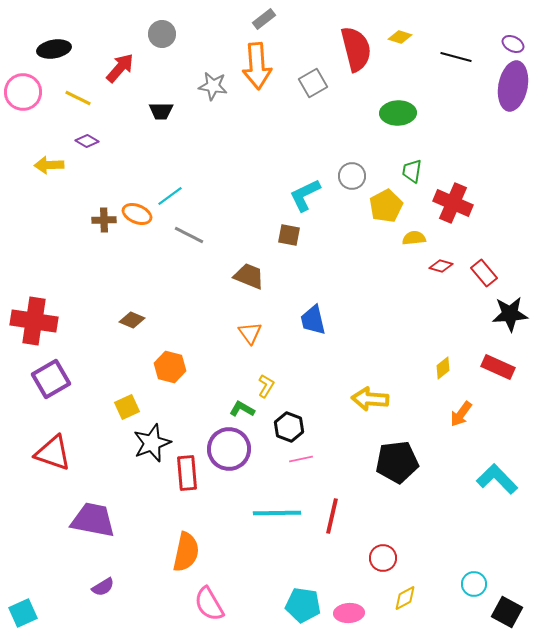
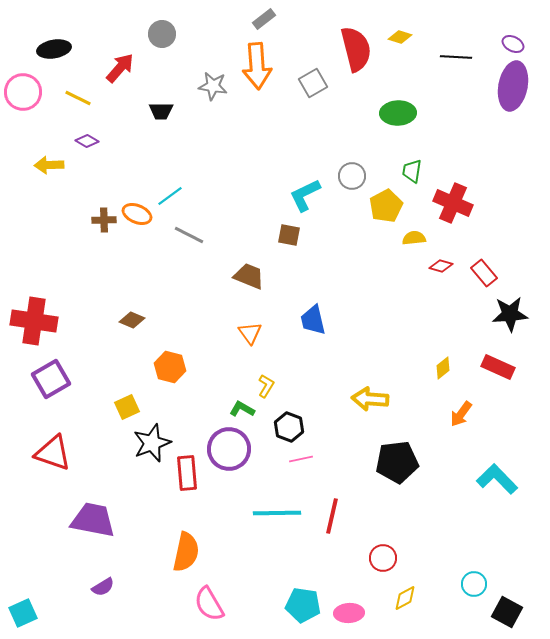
black line at (456, 57): rotated 12 degrees counterclockwise
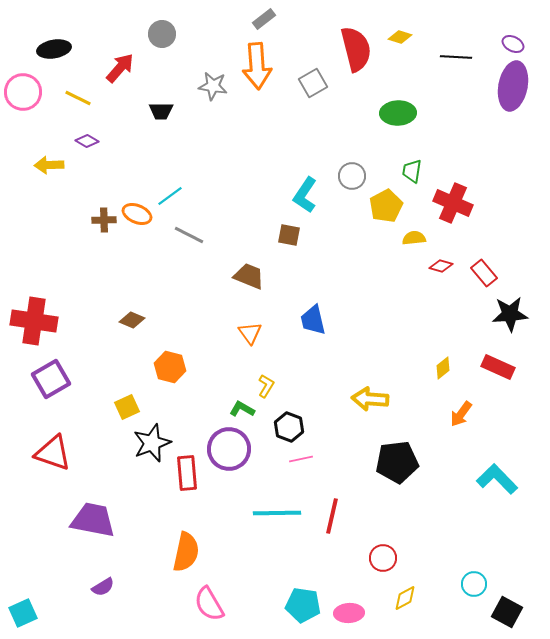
cyan L-shape at (305, 195): rotated 30 degrees counterclockwise
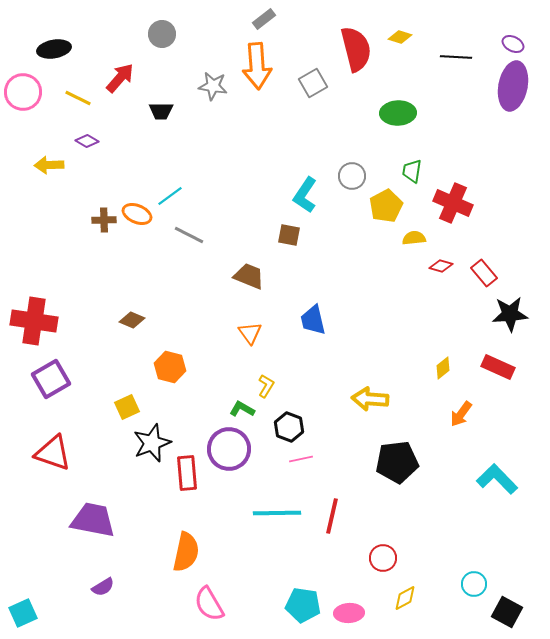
red arrow at (120, 68): moved 10 px down
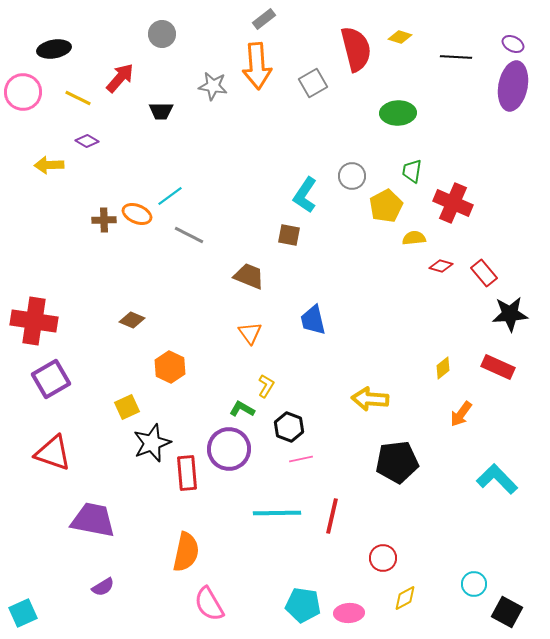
orange hexagon at (170, 367): rotated 12 degrees clockwise
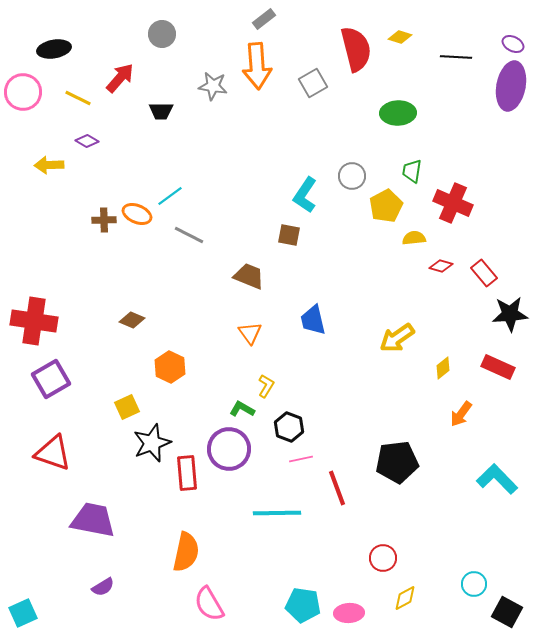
purple ellipse at (513, 86): moved 2 px left
yellow arrow at (370, 399): moved 27 px right, 61 px up; rotated 39 degrees counterclockwise
red line at (332, 516): moved 5 px right, 28 px up; rotated 33 degrees counterclockwise
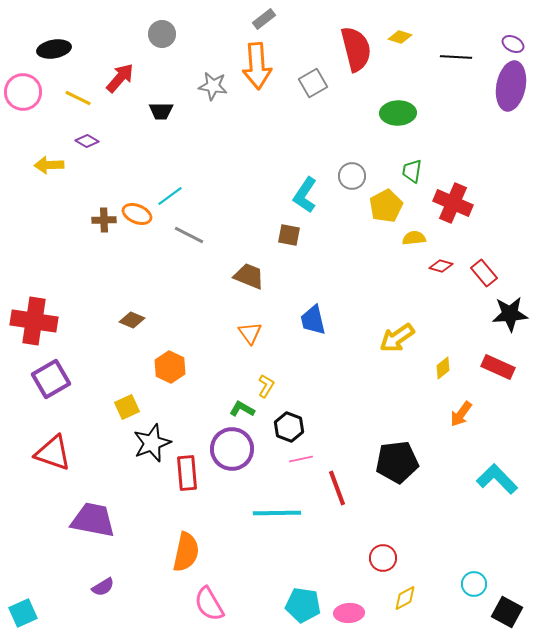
purple circle at (229, 449): moved 3 px right
